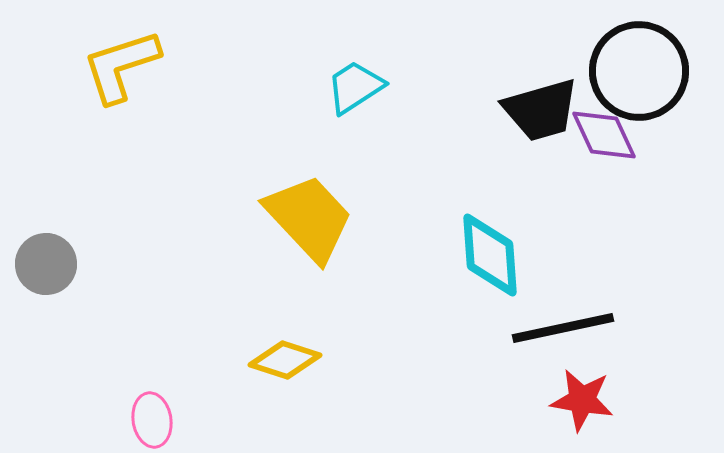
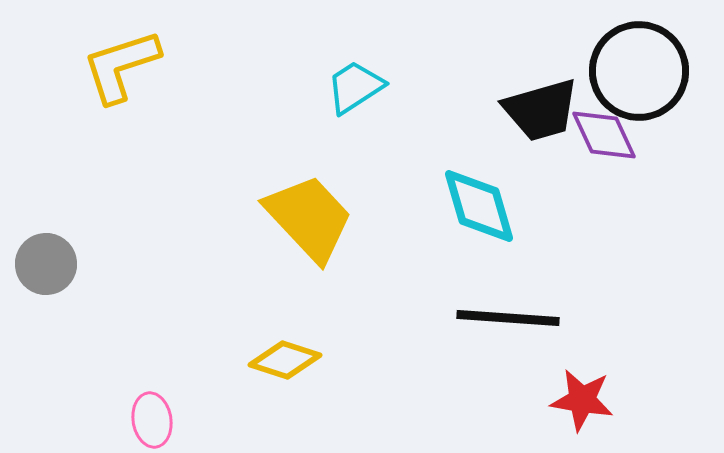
cyan diamond: moved 11 px left, 49 px up; rotated 12 degrees counterclockwise
black line: moved 55 px left, 10 px up; rotated 16 degrees clockwise
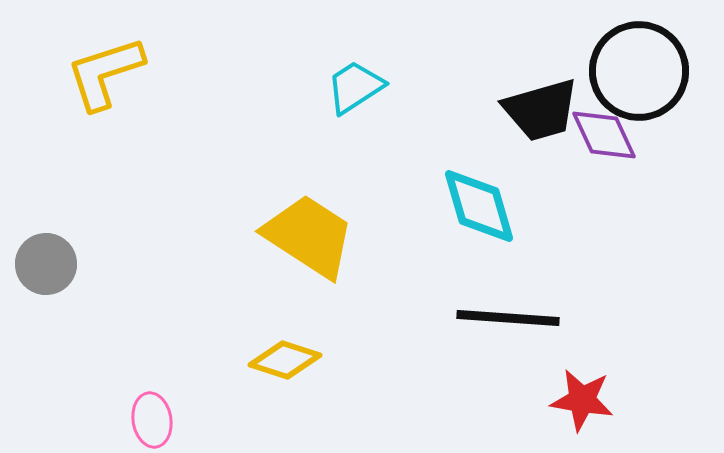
yellow L-shape: moved 16 px left, 7 px down
yellow trapezoid: moved 18 px down; rotated 14 degrees counterclockwise
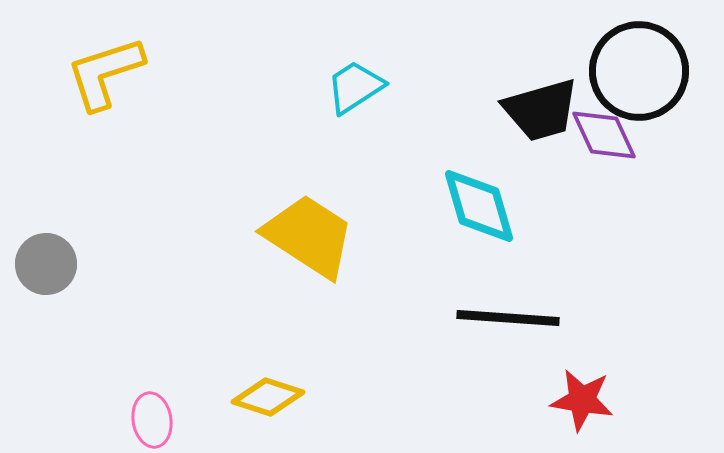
yellow diamond: moved 17 px left, 37 px down
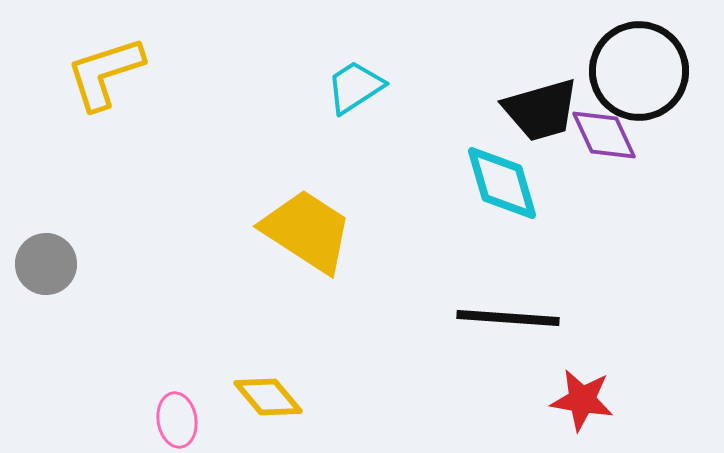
cyan diamond: moved 23 px right, 23 px up
yellow trapezoid: moved 2 px left, 5 px up
yellow diamond: rotated 32 degrees clockwise
pink ellipse: moved 25 px right
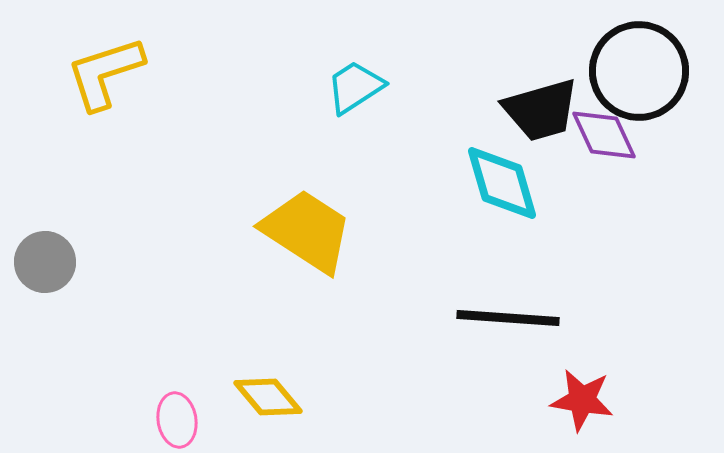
gray circle: moved 1 px left, 2 px up
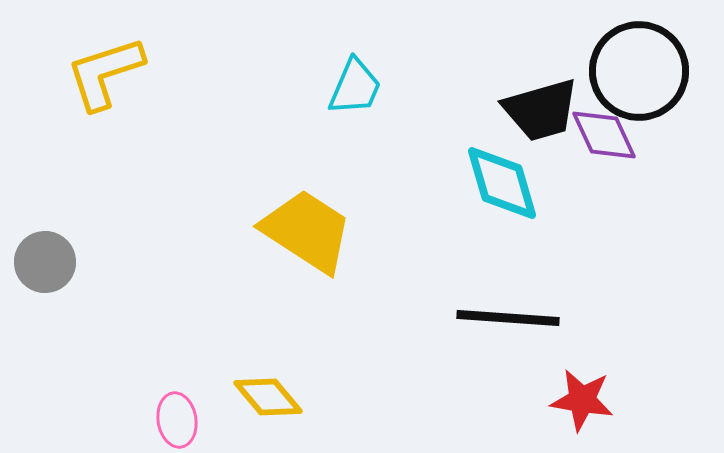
cyan trapezoid: rotated 146 degrees clockwise
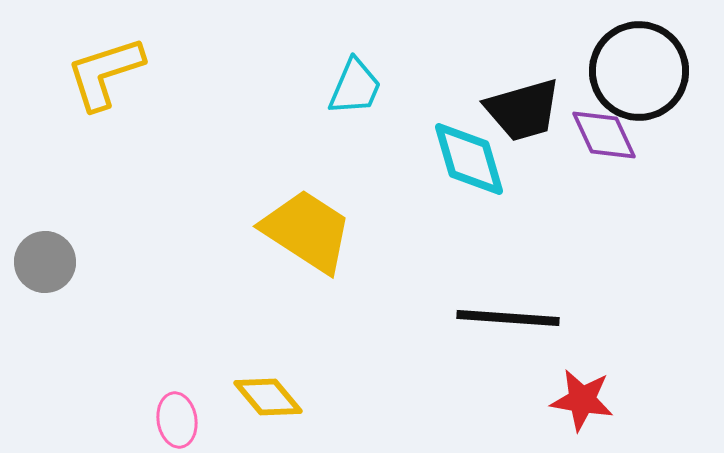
black trapezoid: moved 18 px left
cyan diamond: moved 33 px left, 24 px up
